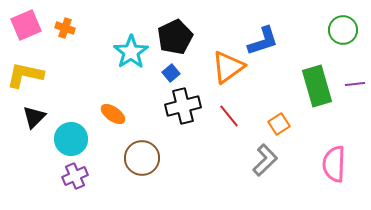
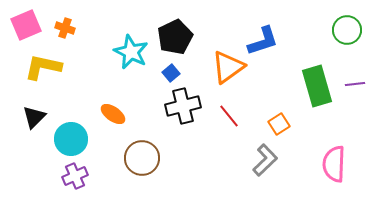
green circle: moved 4 px right
cyan star: rotated 12 degrees counterclockwise
yellow L-shape: moved 18 px right, 8 px up
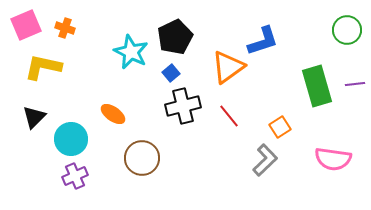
orange square: moved 1 px right, 3 px down
pink semicircle: moved 1 px left, 5 px up; rotated 84 degrees counterclockwise
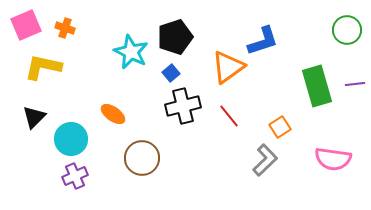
black pentagon: rotated 8 degrees clockwise
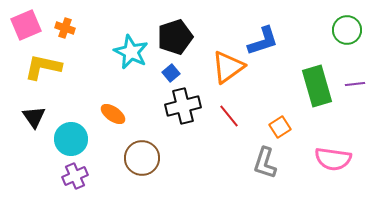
black triangle: rotated 20 degrees counterclockwise
gray L-shape: moved 3 px down; rotated 152 degrees clockwise
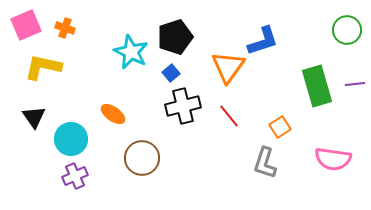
orange triangle: rotated 18 degrees counterclockwise
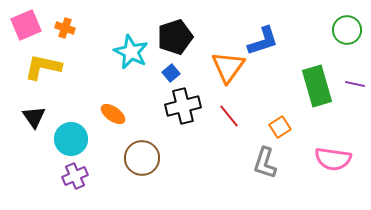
purple line: rotated 18 degrees clockwise
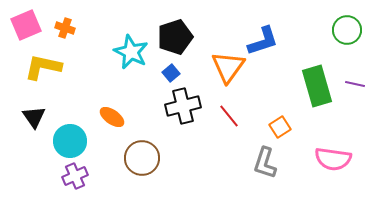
orange ellipse: moved 1 px left, 3 px down
cyan circle: moved 1 px left, 2 px down
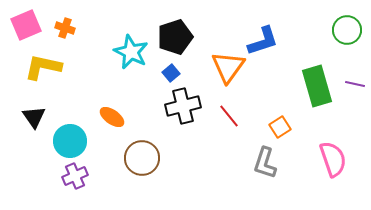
pink semicircle: rotated 117 degrees counterclockwise
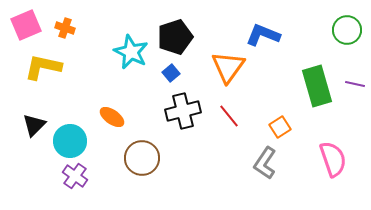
blue L-shape: moved 6 px up; rotated 140 degrees counterclockwise
black cross: moved 5 px down
black triangle: moved 8 px down; rotated 20 degrees clockwise
gray L-shape: rotated 16 degrees clockwise
purple cross: rotated 30 degrees counterclockwise
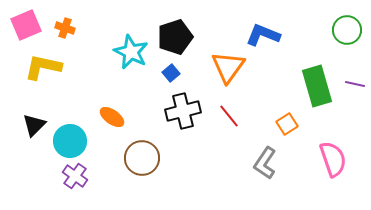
orange square: moved 7 px right, 3 px up
